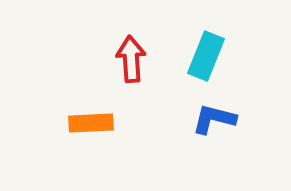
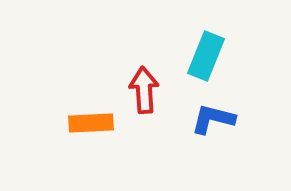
red arrow: moved 13 px right, 31 px down
blue L-shape: moved 1 px left
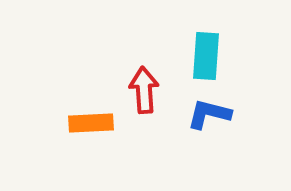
cyan rectangle: rotated 18 degrees counterclockwise
blue L-shape: moved 4 px left, 5 px up
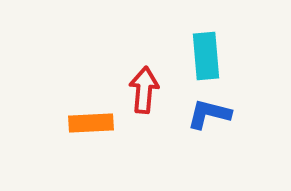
cyan rectangle: rotated 9 degrees counterclockwise
red arrow: rotated 9 degrees clockwise
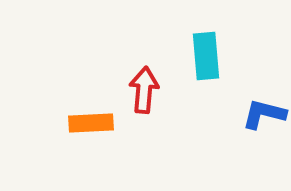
blue L-shape: moved 55 px right
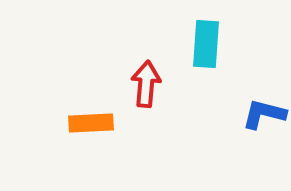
cyan rectangle: moved 12 px up; rotated 9 degrees clockwise
red arrow: moved 2 px right, 6 px up
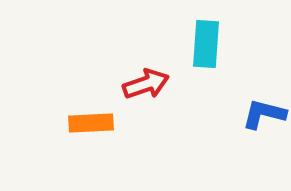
red arrow: rotated 66 degrees clockwise
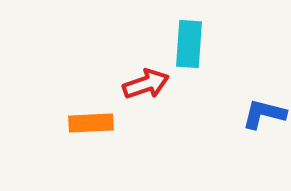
cyan rectangle: moved 17 px left
